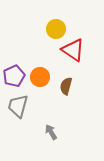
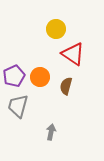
red triangle: moved 4 px down
gray arrow: rotated 42 degrees clockwise
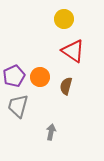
yellow circle: moved 8 px right, 10 px up
red triangle: moved 3 px up
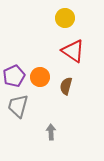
yellow circle: moved 1 px right, 1 px up
gray arrow: rotated 14 degrees counterclockwise
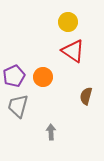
yellow circle: moved 3 px right, 4 px down
orange circle: moved 3 px right
brown semicircle: moved 20 px right, 10 px down
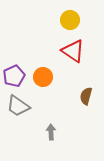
yellow circle: moved 2 px right, 2 px up
gray trapezoid: rotated 70 degrees counterclockwise
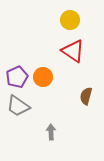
purple pentagon: moved 3 px right, 1 px down
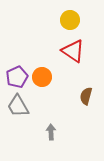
orange circle: moved 1 px left
gray trapezoid: rotated 25 degrees clockwise
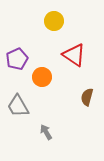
yellow circle: moved 16 px left, 1 px down
red triangle: moved 1 px right, 4 px down
purple pentagon: moved 18 px up
brown semicircle: moved 1 px right, 1 px down
gray arrow: moved 5 px left; rotated 28 degrees counterclockwise
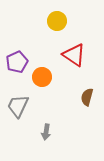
yellow circle: moved 3 px right
purple pentagon: moved 3 px down
gray trapezoid: rotated 55 degrees clockwise
gray arrow: rotated 140 degrees counterclockwise
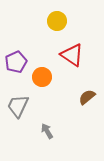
red triangle: moved 2 px left
purple pentagon: moved 1 px left
brown semicircle: rotated 36 degrees clockwise
gray arrow: moved 1 px right, 1 px up; rotated 140 degrees clockwise
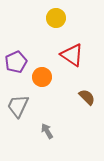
yellow circle: moved 1 px left, 3 px up
brown semicircle: rotated 84 degrees clockwise
